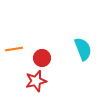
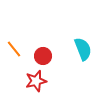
orange line: rotated 60 degrees clockwise
red circle: moved 1 px right, 2 px up
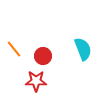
red star: rotated 15 degrees clockwise
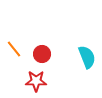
cyan semicircle: moved 4 px right, 8 px down
red circle: moved 1 px left, 2 px up
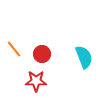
cyan semicircle: moved 3 px left
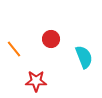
red circle: moved 9 px right, 15 px up
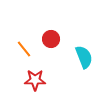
orange line: moved 10 px right
red star: moved 1 px left, 1 px up
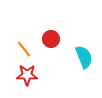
red star: moved 8 px left, 5 px up
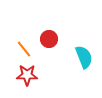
red circle: moved 2 px left
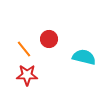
cyan semicircle: rotated 55 degrees counterclockwise
